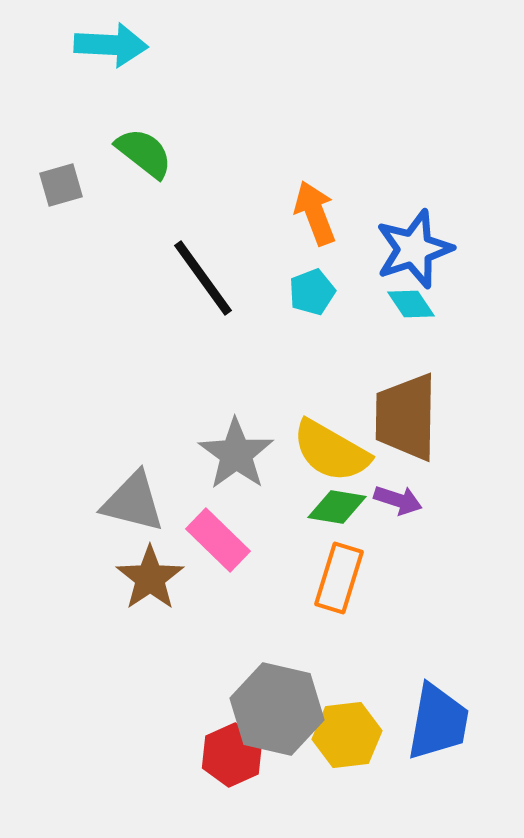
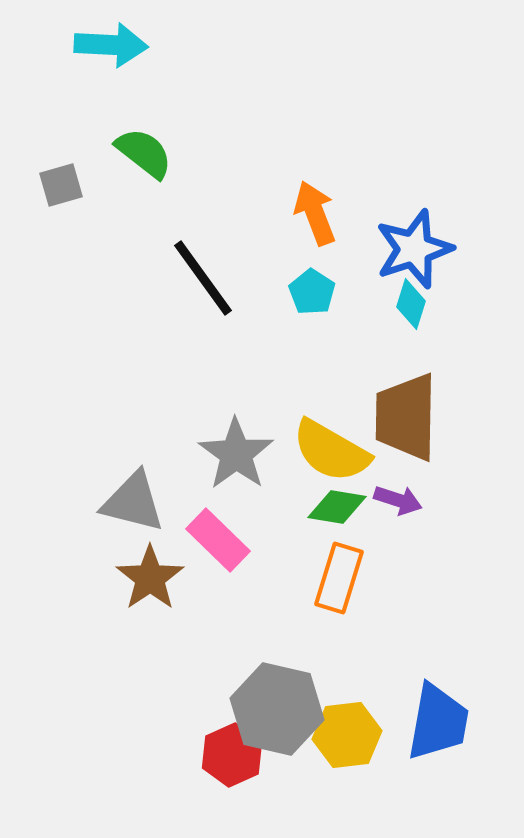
cyan pentagon: rotated 18 degrees counterclockwise
cyan diamond: rotated 51 degrees clockwise
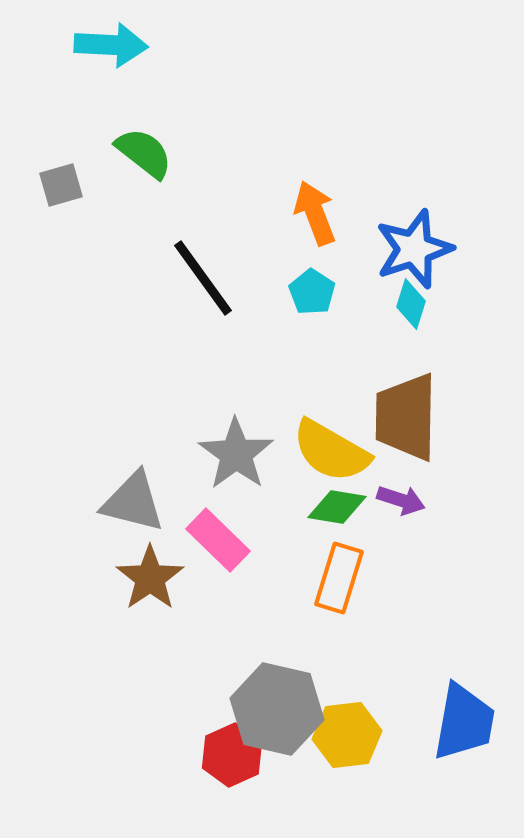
purple arrow: moved 3 px right
blue trapezoid: moved 26 px right
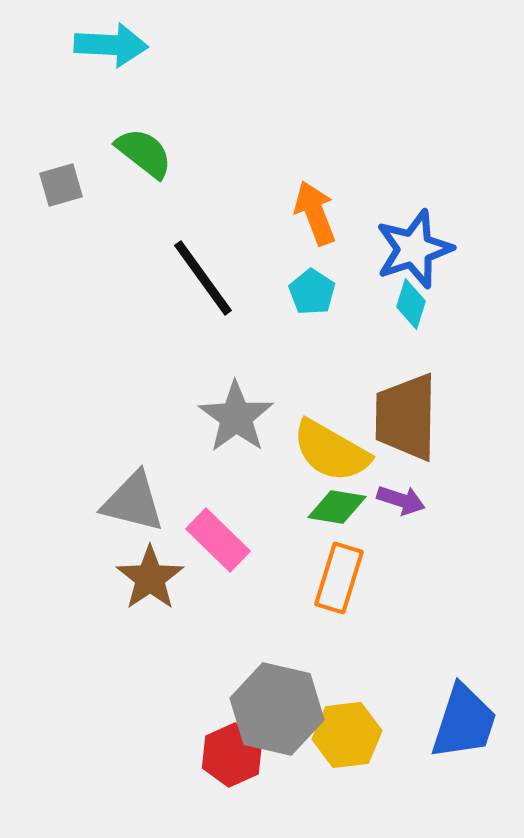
gray star: moved 37 px up
blue trapezoid: rotated 8 degrees clockwise
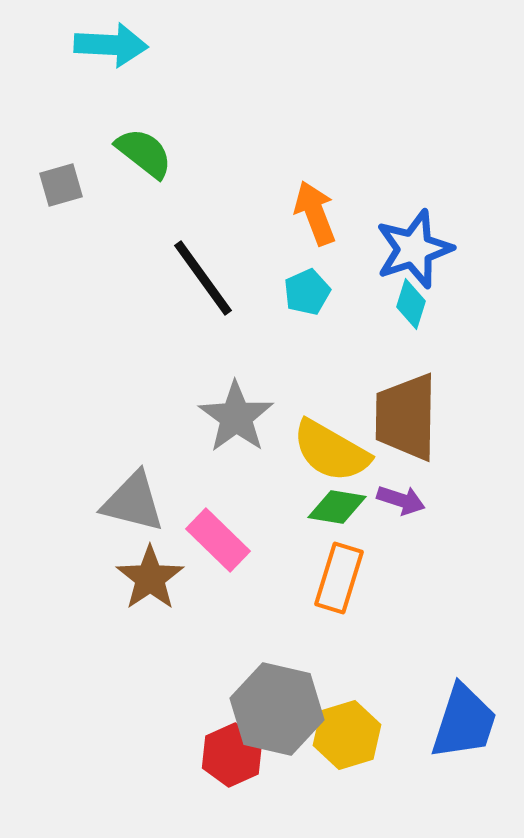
cyan pentagon: moved 5 px left; rotated 15 degrees clockwise
yellow hexagon: rotated 10 degrees counterclockwise
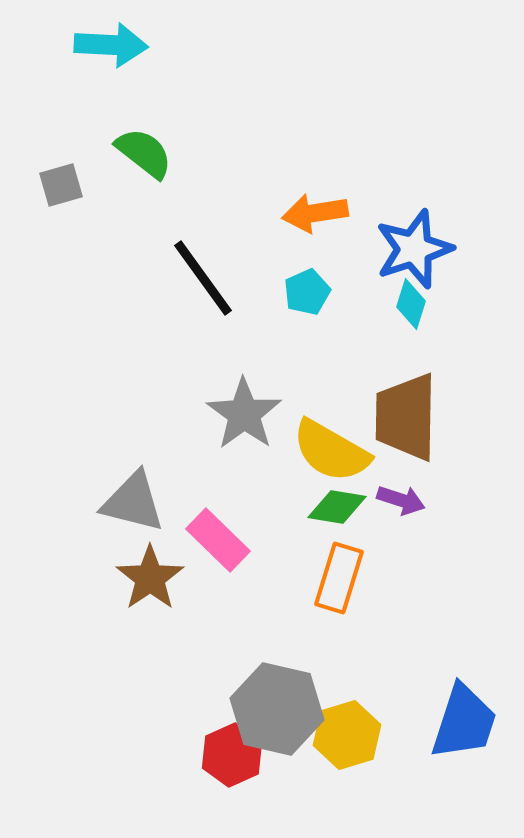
orange arrow: rotated 78 degrees counterclockwise
gray star: moved 8 px right, 3 px up
